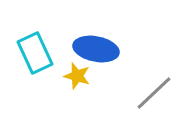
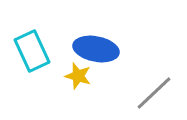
cyan rectangle: moved 3 px left, 2 px up
yellow star: moved 1 px right
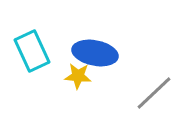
blue ellipse: moved 1 px left, 4 px down
yellow star: rotated 12 degrees counterclockwise
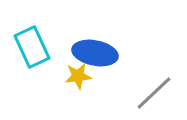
cyan rectangle: moved 4 px up
yellow star: rotated 12 degrees counterclockwise
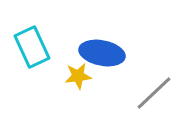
blue ellipse: moved 7 px right
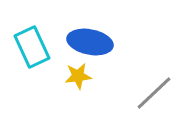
blue ellipse: moved 12 px left, 11 px up
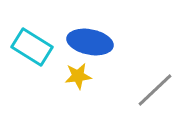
cyan rectangle: rotated 33 degrees counterclockwise
gray line: moved 1 px right, 3 px up
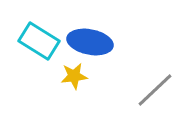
cyan rectangle: moved 7 px right, 6 px up
yellow star: moved 4 px left
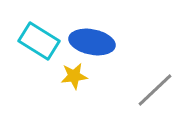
blue ellipse: moved 2 px right
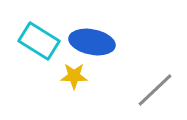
yellow star: rotated 8 degrees clockwise
